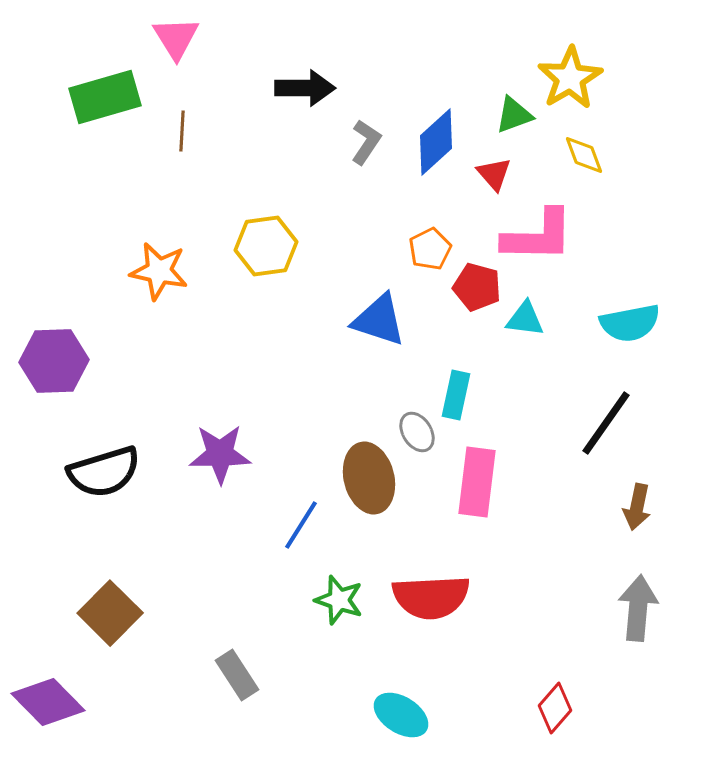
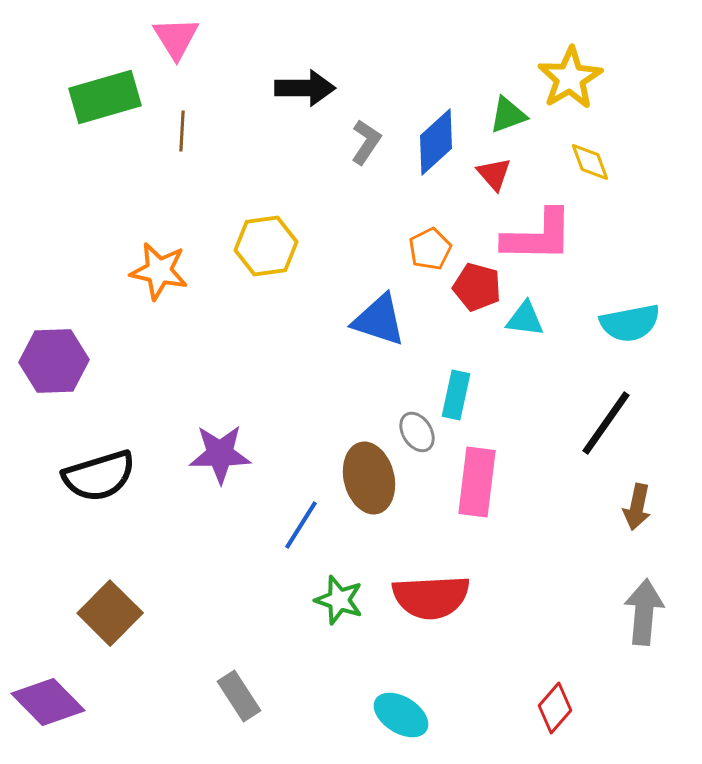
green triangle: moved 6 px left
yellow diamond: moved 6 px right, 7 px down
black semicircle: moved 5 px left, 4 px down
gray arrow: moved 6 px right, 4 px down
gray rectangle: moved 2 px right, 21 px down
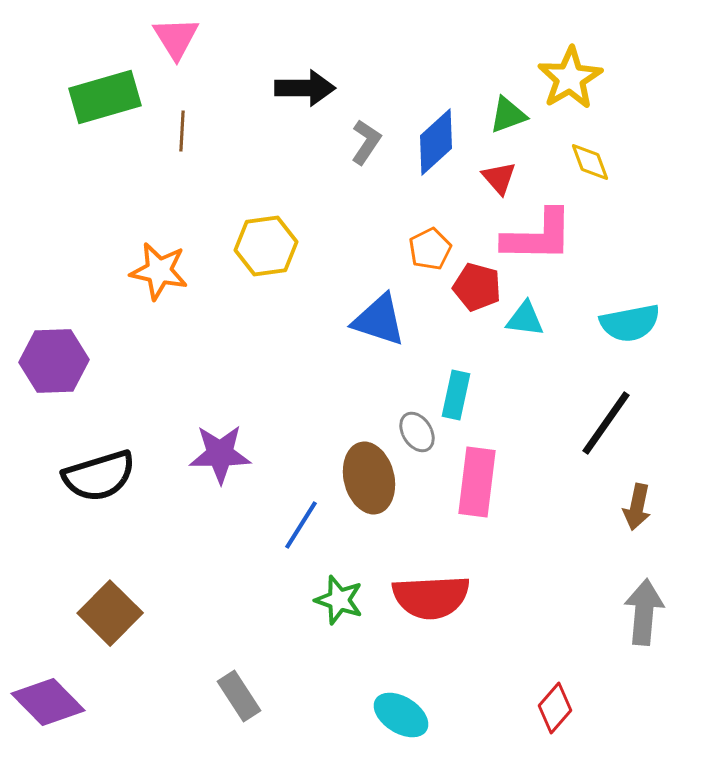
red triangle: moved 5 px right, 4 px down
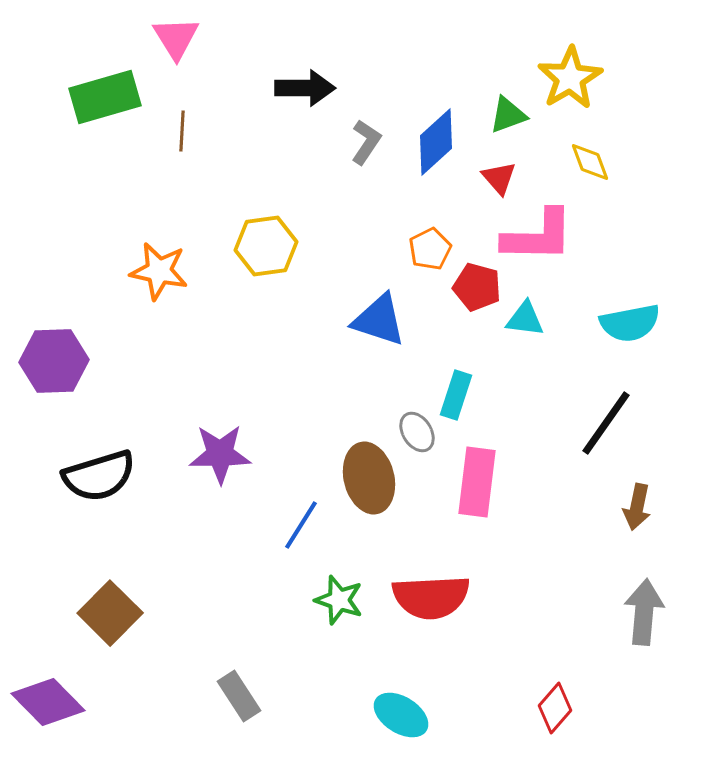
cyan rectangle: rotated 6 degrees clockwise
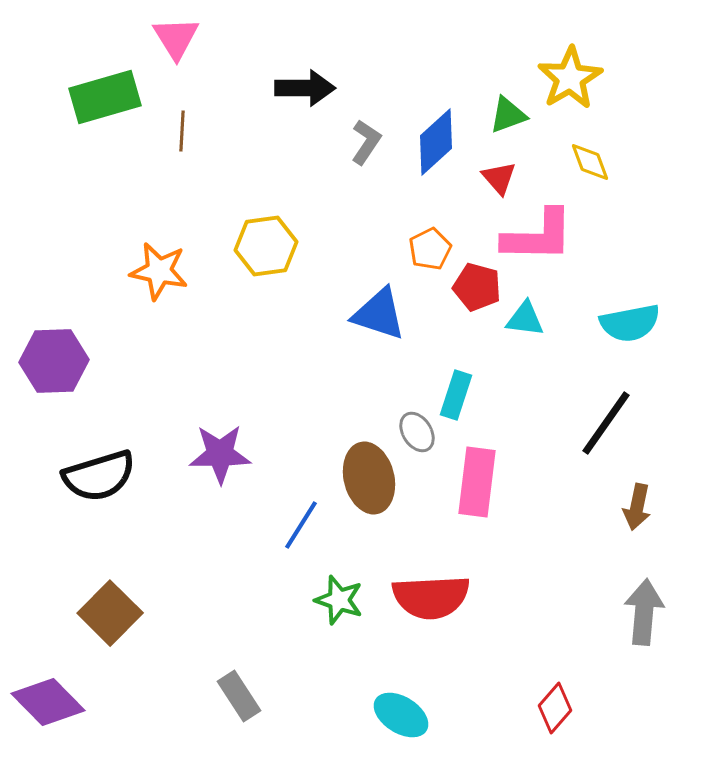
blue triangle: moved 6 px up
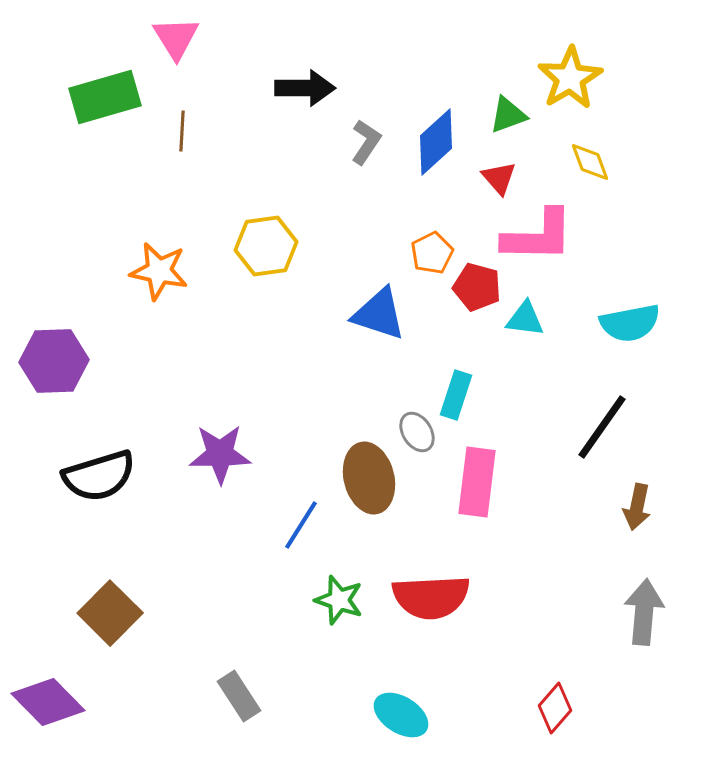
orange pentagon: moved 2 px right, 4 px down
black line: moved 4 px left, 4 px down
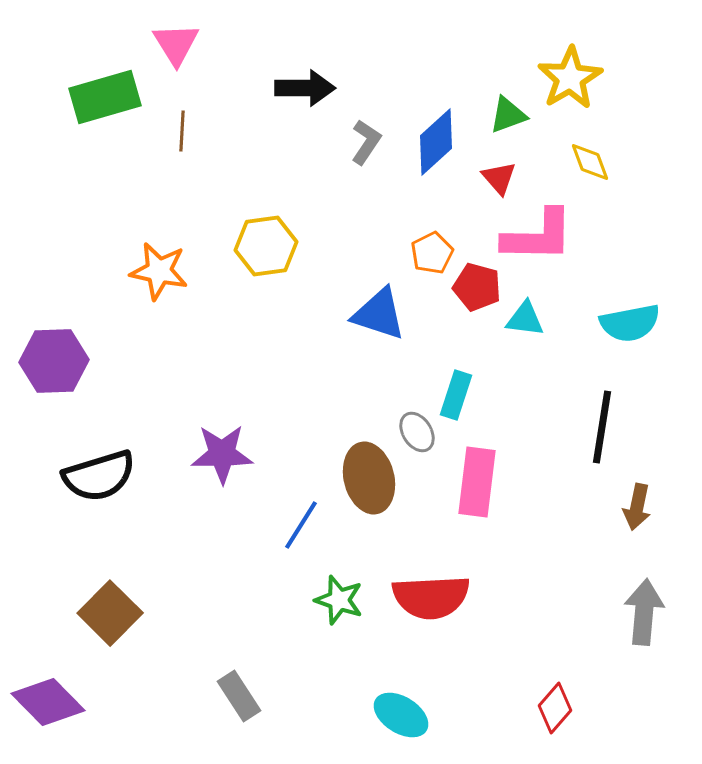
pink triangle: moved 6 px down
black line: rotated 26 degrees counterclockwise
purple star: moved 2 px right
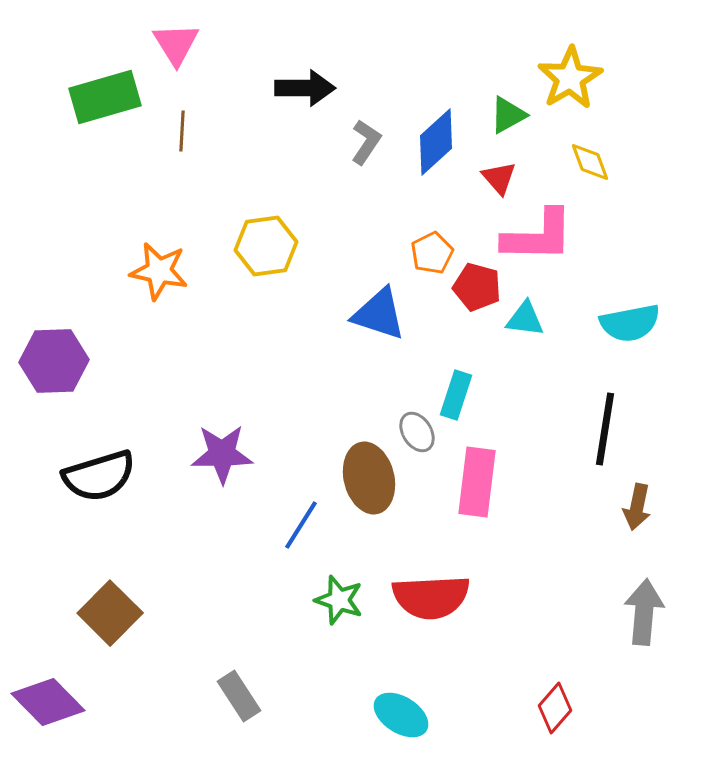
green triangle: rotated 9 degrees counterclockwise
black line: moved 3 px right, 2 px down
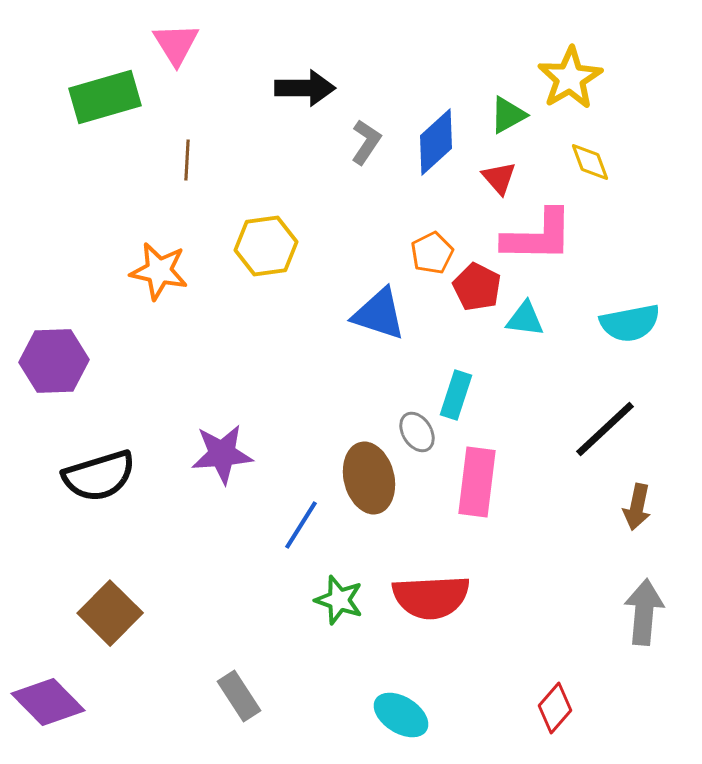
brown line: moved 5 px right, 29 px down
red pentagon: rotated 12 degrees clockwise
black line: rotated 38 degrees clockwise
purple star: rotated 4 degrees counterclockwise
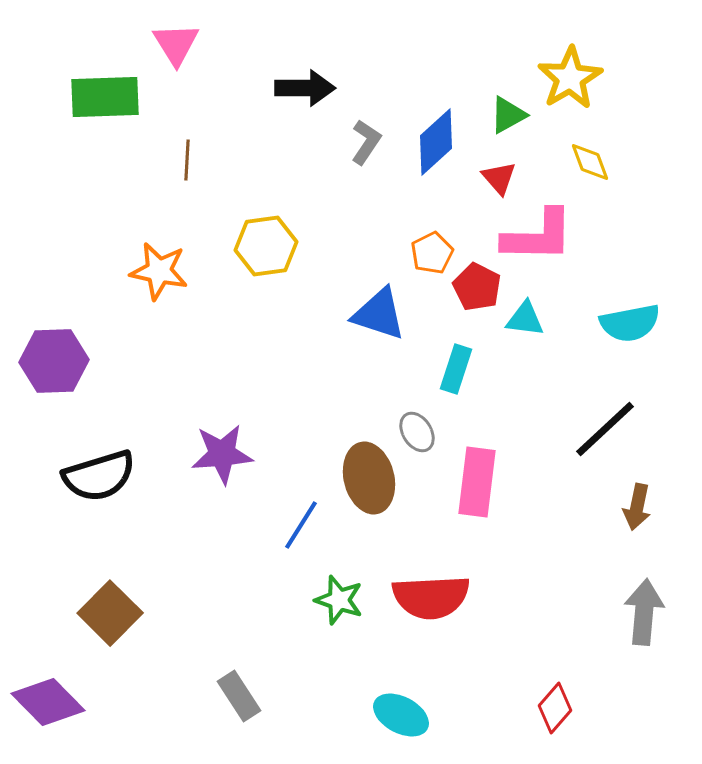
green rectangle: rotated 14 degrees clockwise
cyan rectangle: moved 26 px up
cyan ellipse: rotated 4 degrees counterclockwise
